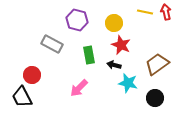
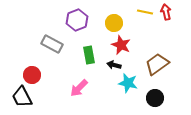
purple hexagon: rotated 25 degrees clockwise
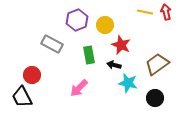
yellow circle: moved 9 px left, 2 px down
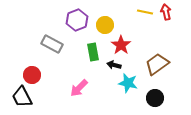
red star: rotated 12 degrees clockwise
green rectangle: moved 4 px right, 3 px up
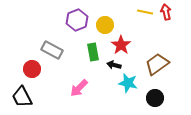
gray rectangle: moved 6 px down
red circle: moved 6 px up
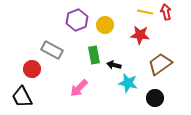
red star: moved 19 px right, 10 px up; rotated 30 degrees counterclockwise
green rectangle: moved 1 px right, 3 px down
brown trapezoid: moved 3 px right
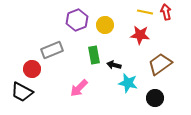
gray rectangle: rotated 50 degrees counterclockwise
black trapezoid: moved 5 px up; rotated 35 degrees counterclockwise
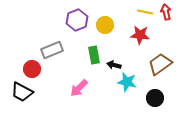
cyan star: moved 1 px left, 1 px up
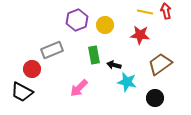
red arrow: moved 1 px up
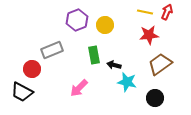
red arrow: moved 1 px right, 1 px down; rotated 35 degrees clockwise
red star: moved 9 px right; rotated 12 degrees counterclockwise
